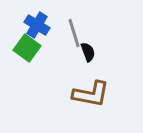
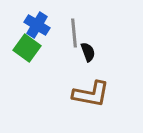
gray line: rotated 12 degrees clockwise
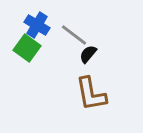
gray line: moved 2 px down; rotated 48 degrees counterclockwise
black semicircle: moved 2 px down; rotated 120 degrees counterclockwise
brown L-shape: rotated 69 degrees clockwise
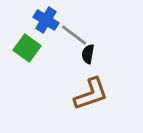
blue cross: moved 9 px right, 5 px up
black semicircle: rotated 30 degrees counterclockwise
brown L-shape: rotated 99 degrees counterclockwise
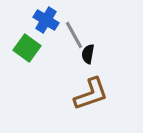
gray line: rotated 24 degrees clockwise
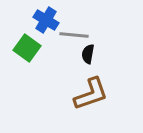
gray line: rotated 56 degrees counterclockwise
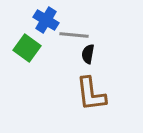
brown L-shape: rotated 102 degrees clockwise
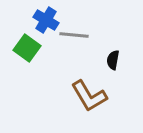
black semicircle: moved 25 px right, 6 px down
brown L-shape: moved 2 px left, 2 px down; rotated 24 degrees counterclockwise
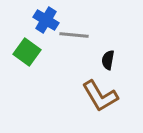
green square: moved 4 px down
black semicircle: moved 5 px left
brown L-shape: moved 11 px right
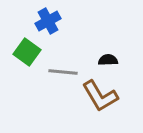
blue cross: moved 2 px right, 1 px down; rotated 30 degrees clockwise
gray line: moved 11 px left, 37 px down
black semicircle: rotated 78 degrees clockwise
